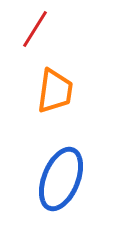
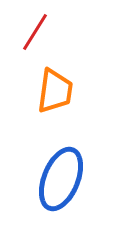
red line: moved 3 px down
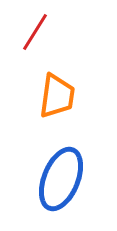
orange trapezoid: moved 2 px right, 5 px down
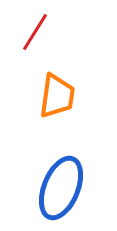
blue ellipse: moved 9 px down
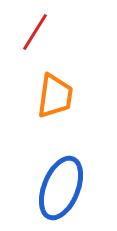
orange trapezoid: moved 2 px left
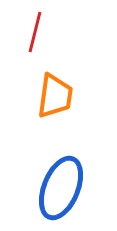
red line: rotated 18 degrees counterclockwise
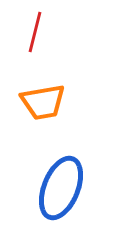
orange trapezoid: moved 12 px left, 6 px down; rotated 72 degrees clockwise
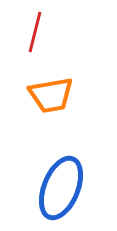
orange trapezoid: moved 8 px right, 7 px up
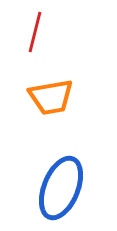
orange trapezoid: moved 2 px down
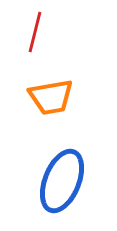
blue ellipse: moved 1 px right, 7 px up
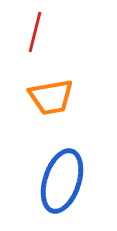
blue ellipse: rotated 4 degrees counterclockwise
